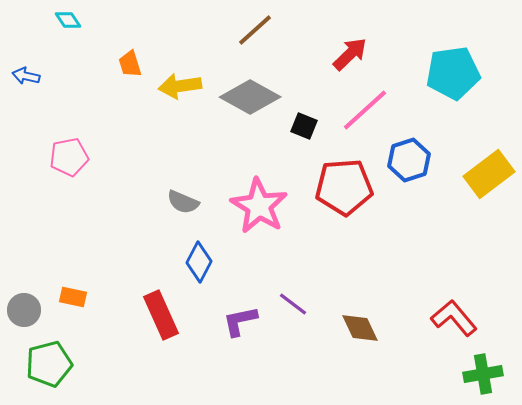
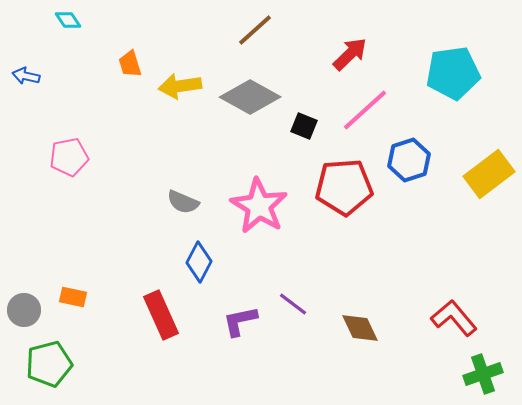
green cross: rotated 9 degrees counterclockwise
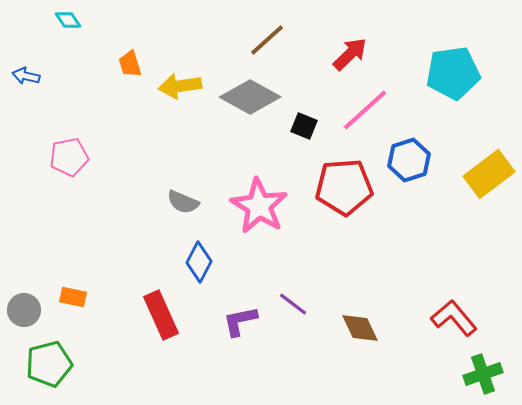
brown line: moved 12 px right, 10 px down
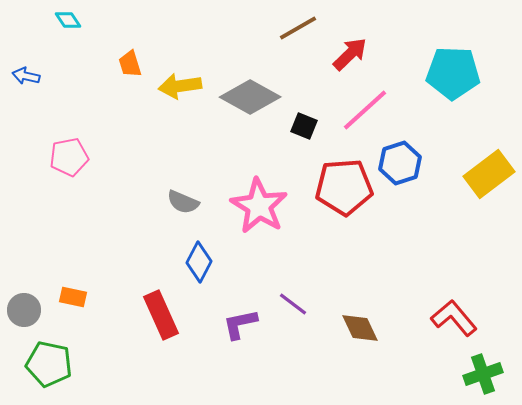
brown line: moved 31 px right, 12 px up; rotated 12 degrees clockwise
cyan pentagon: rotated 10 degrees clockwise
blue hexagon: moved 9 px left, 3 px down
purple L-shape: moved 3 px down
green pentagon: rotated 27 degrees clockwise
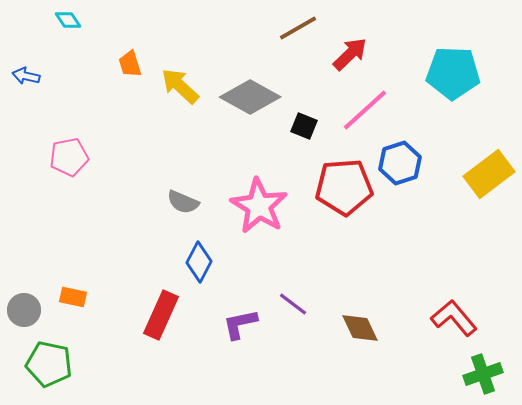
yellow arrow: rotated 51 degrees clockwise
red rectangle: rotated 48 degrees clockwise
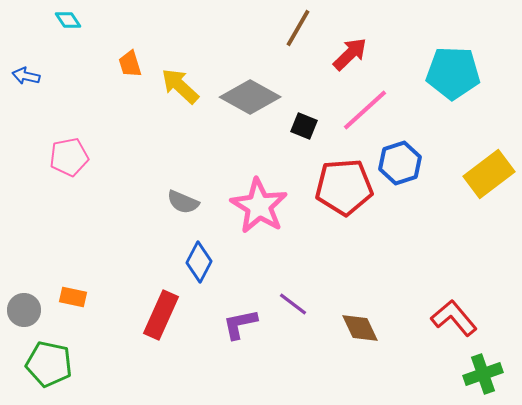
brown line: rotated 30 degrees counterclockwise
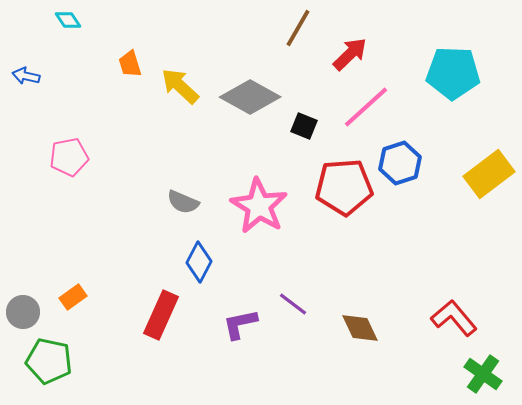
pink line: moved 1 px right, 3 px up
orange rectangle: rotated 48 degrees counterclockwise
gray circle: moved 1 px left, 2 px down
green pentagon: moved 3 px up
green cross: rotated 36 degrees counterclockwise
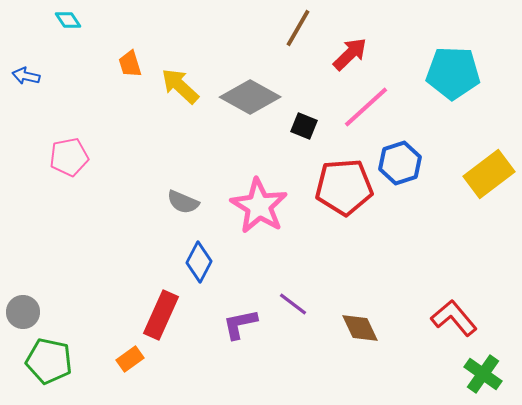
orange rectangle: moved 57 px right, 62 px down
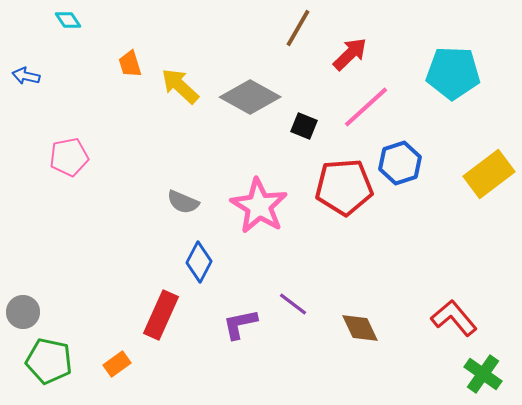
orange rectangle: moved 13 px left, 5 px down
